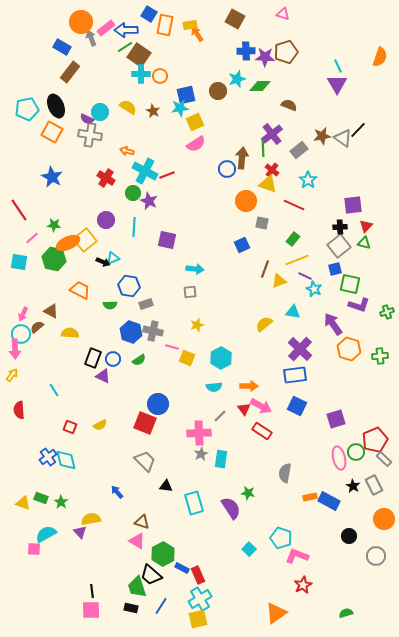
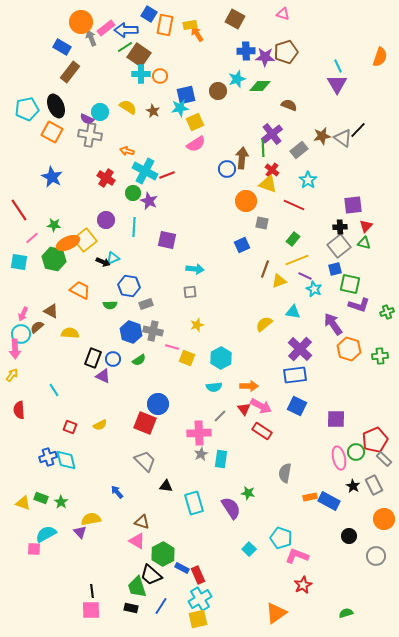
purple square at (336, 419): rotated 18 degrees clockwise
blue cross at (48, 457): rotated 18 degrees clockwise
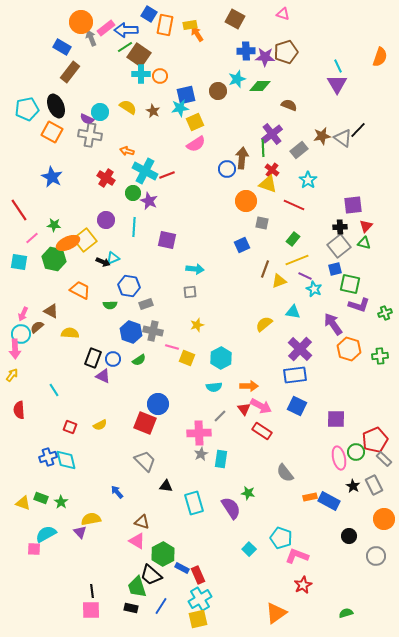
green cross at (387, 312): moved 2 px left, 1 px down
gray semicircle at (285, 473): rotated 48 degrees counterclockwise
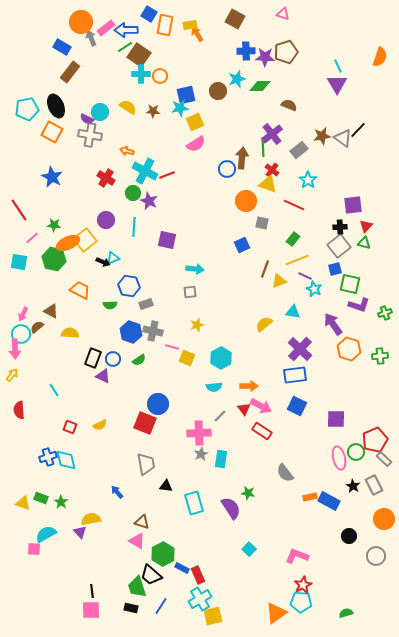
brown star at (153, 111): rotated 24 degrees counterclockwise
gray trapezoid at (145, 461): moved 1 px right, 3 px down; rotated 35 degrees clockwise
cyan pentagon at (281, 538): moved 20 px right, 64 px down; rotated 15 degrees counterclockwise
yellow square at (198, 619): moved 15 px right, 3 px up
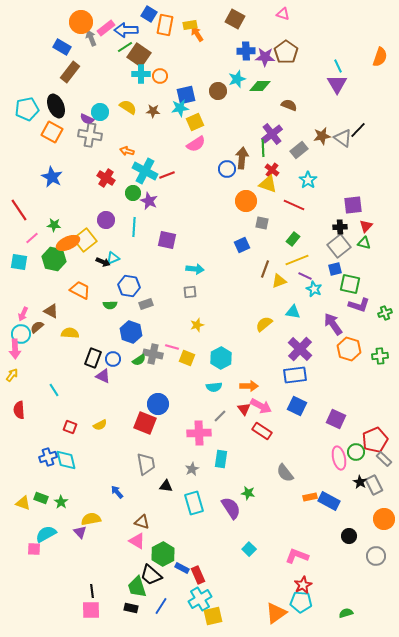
brown pentagon at (286, 52): rotated 20 degrees counterclockwise
gray cross at (153, 331): moved 23 px down
purple square at (336, 419): rotated 24 degrees clockwise
gray star at (201, 454): moved 9 px left, 15 px down
black star at (353, 486): moved 7 px right, 4 px up
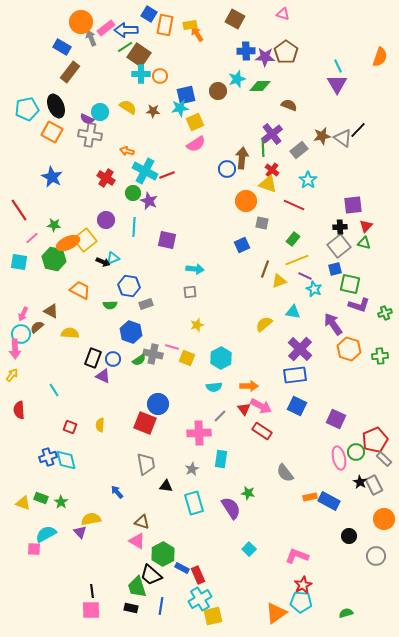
yellow semicircle at (100, 425): rotated 120 degrees clockwise
blue line at (161, 606): rotated 24 degrees counterclockwise
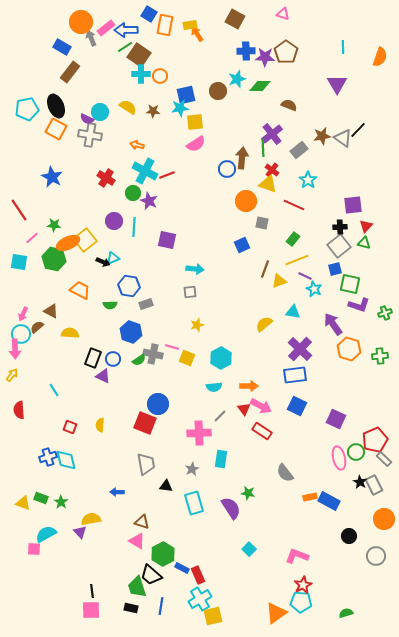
cyan line at (338, 66): moved 5 px right, 19 px up; rotated 24 degrees clockwise
yellow square at (195, 122): rotated 18 degrees clockwise
orange square at (52, 132): moved 4 px right, 3 px up
orange arrow at (127, 151): moved 10 px right, 6 px up
purple circle at (106, 220): moved 8 px right, 1 px down
blue arrow at (117, 492): rotated 48 degrees counterclockwise
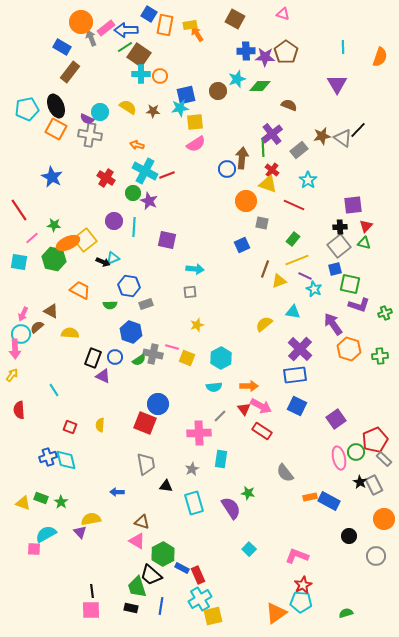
blue circle at (113, 359): moved 2 px right, 2 px up
purple square at (336, 419): rotated 30 degrees clockwise
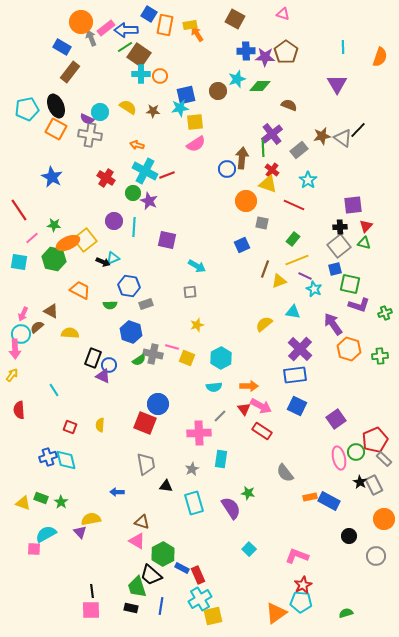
cyan arrow at (195, 269): moved 2 px right, 3 px up; rotated 24 degrees clockwise
blue circle at (115, 357): moved 6 px left, 8 px down
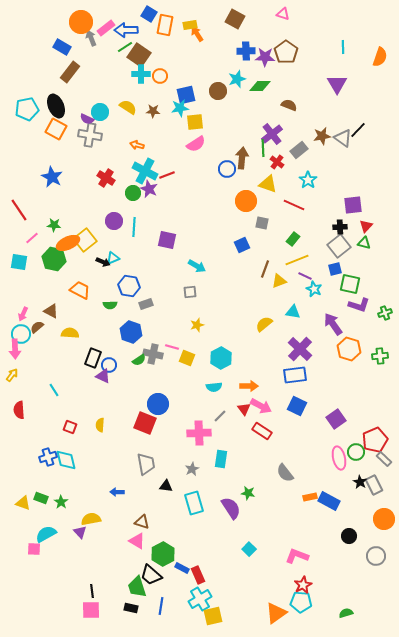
red cross at (272, 170): moved 5 px right, 8 px up
purple star at (149, 201): moved 12 px up
